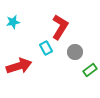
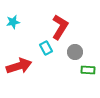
green rectangle: moved 2 px left; rotated 40 degrees clockwise
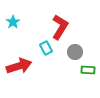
cyan star: rotated 24 degrees counterclockwise
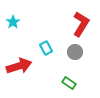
red L-shape: moved 21 px right, 3 px up
green rectangle: moved 19 px left, 13 px down; rotated 32 degrees clockwise
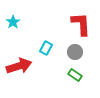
red L-shape: rotated 35 degrees counterclockwise
cyan rectangle: rotated 56 degrees clockwise
green rectangle: moved 6 px right, 8 px up
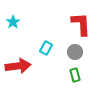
red arrow: moved 1 px left; rotated 10 degrees clockwise
green rectangle: rotated 40 degrees clockwise
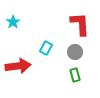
red L-shape: moved 1 px left
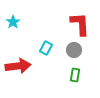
gray circle: moved 1 px left, 2 px up
green rectangle: rotated 24 degrees clockwise
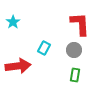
cyan rectangle: moved 2 px left
